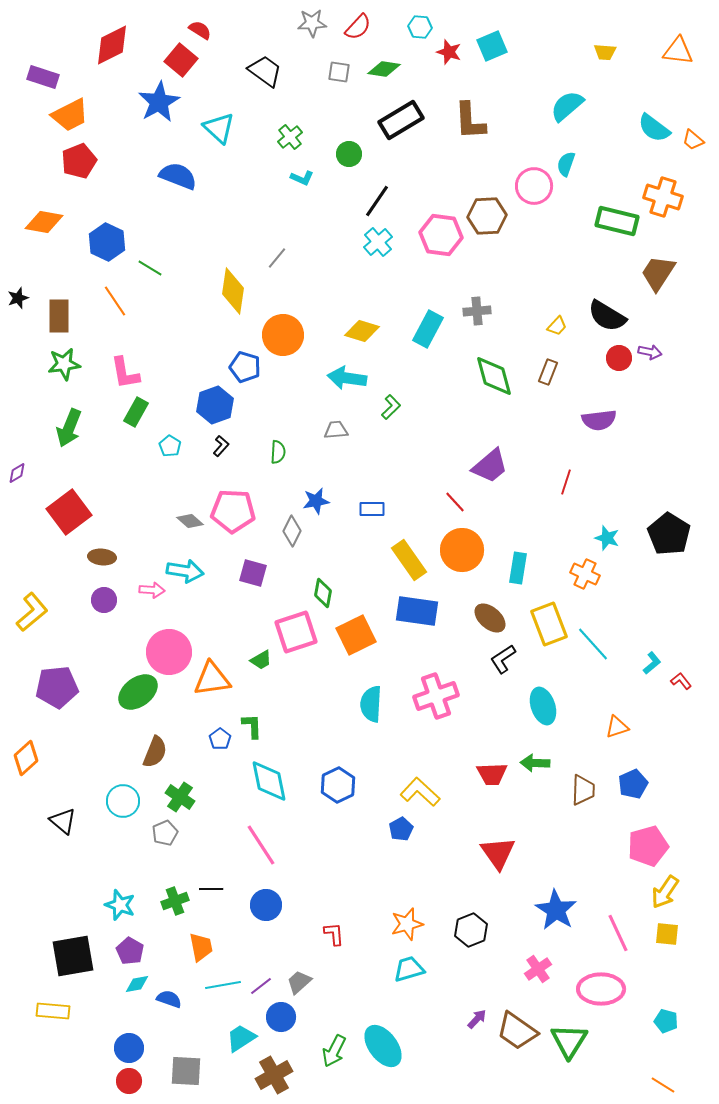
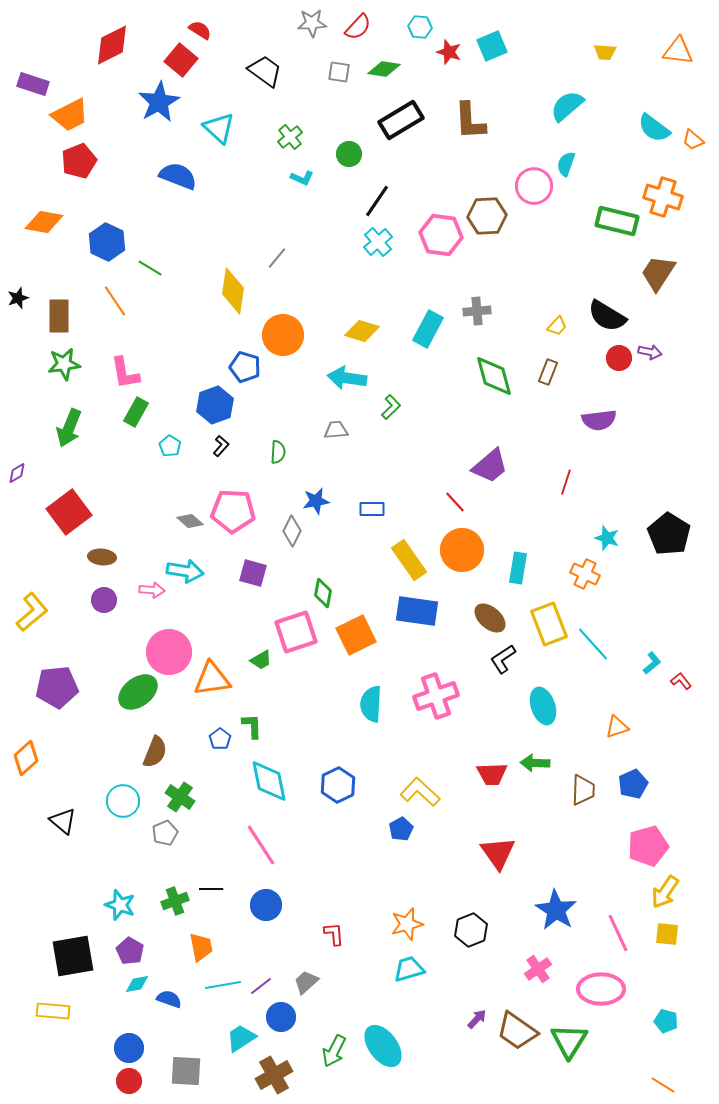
purple rectangle at (43, 77): moved 10 px left, 7 px down
gray trapezoid at (299, 982): moved 7 px right
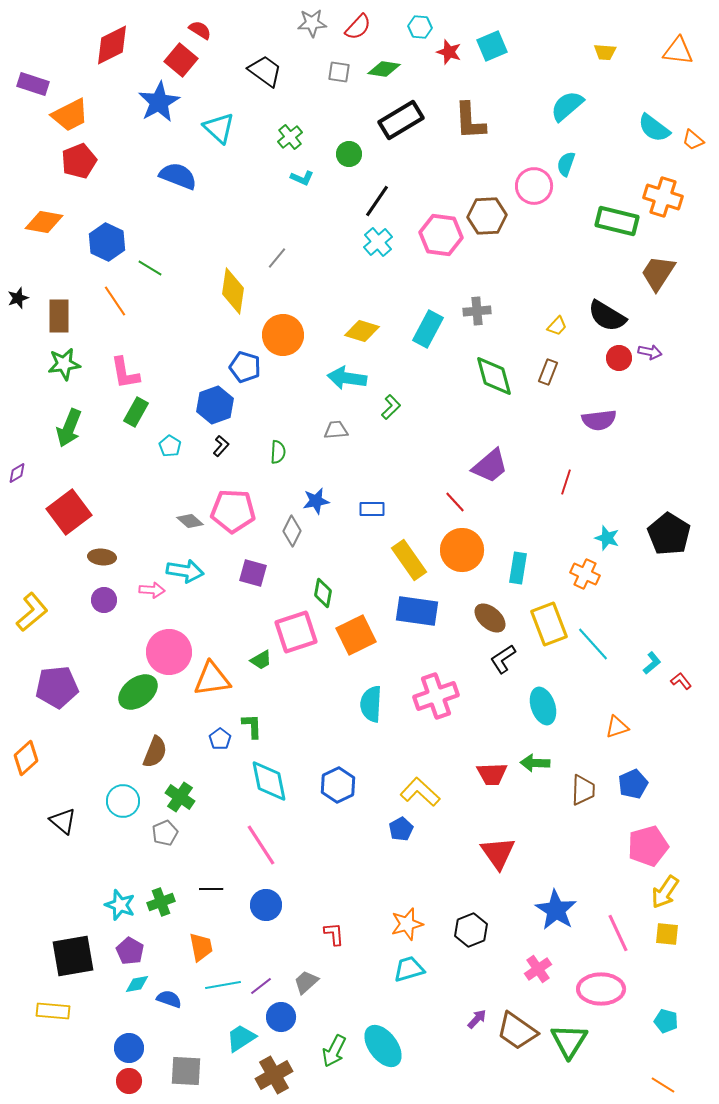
green cross at (175, 901): moved 14 px left, 1 px down
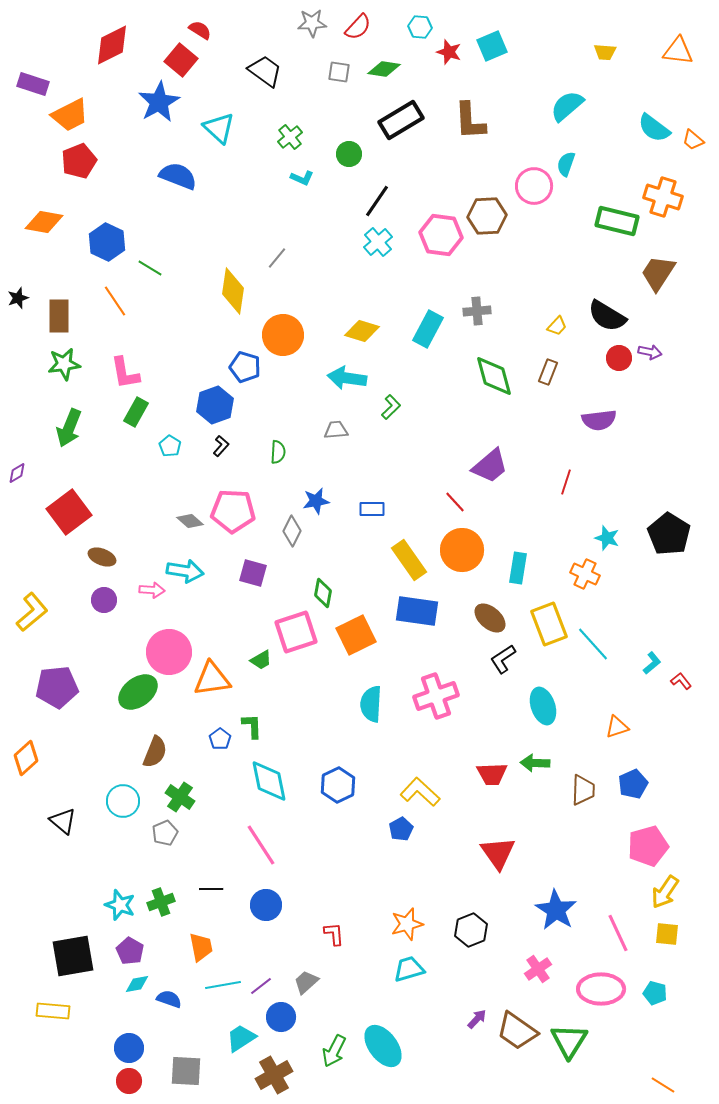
brown ellipse at (102, 557): rotated 16 degrees clockwise
cyan pentagon at (666, 1021): moved 11 px left, 28 px up
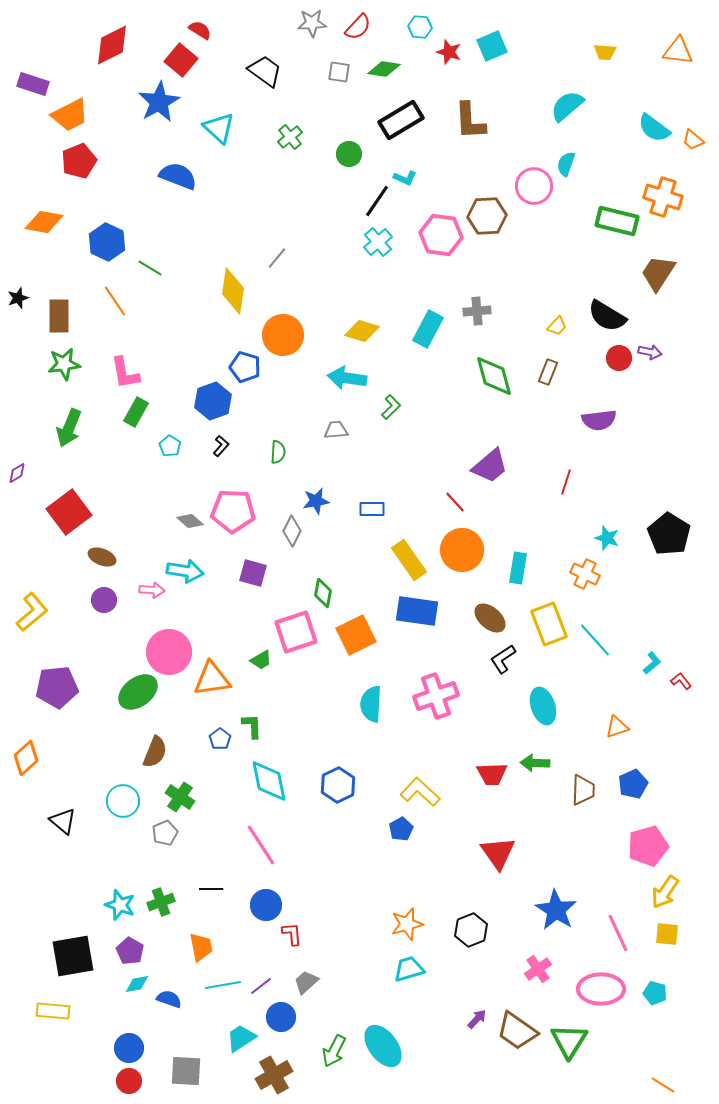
cyan L-shape at (302, 178): moved 103 px right
blue hexagon at (215, 405): moved 2 px left, 4 px up
cyan line at (593, 644): moved 2 px right, 4 px up
red L-shape at (334, 934): moved 42 px left
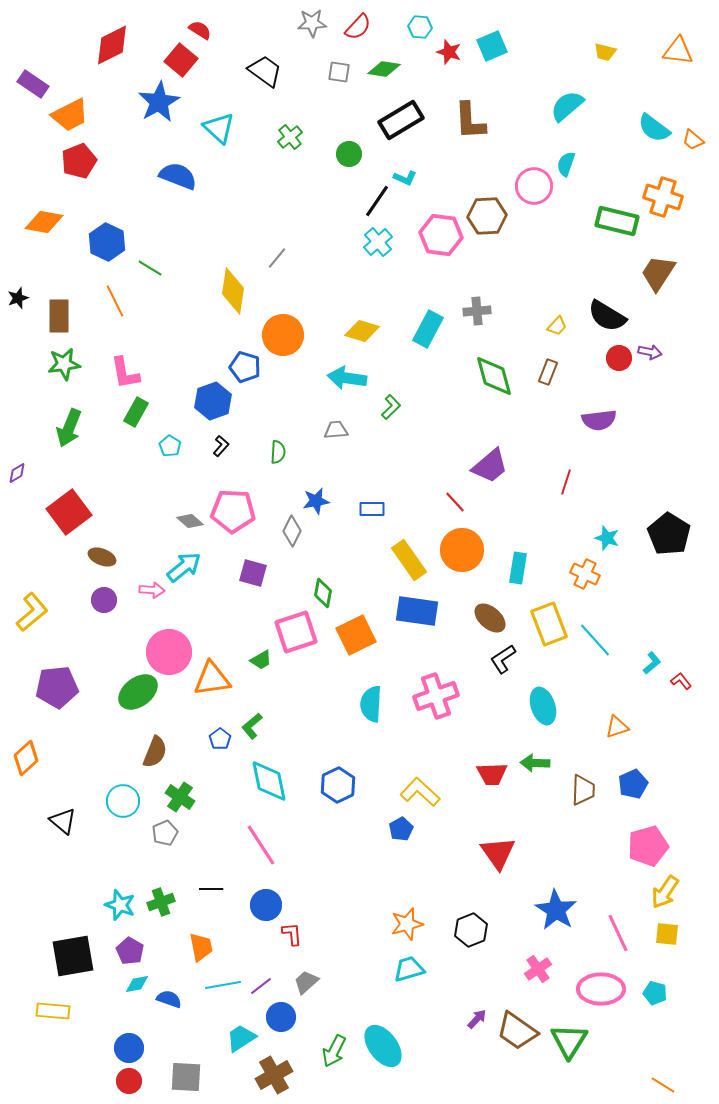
yellow trapezoid at (605, 52): rotated 10 degrees clockwise
purple rectangle at (33, 84): rotated 16 degrees clockwise
orange line at (115, 301): rotated 8 degrees clockwise
cyan arrow at (185, 571): moved 1 px left, 4 px up; rotated 48 degrees counterclockwise
green L-shape at (252, 726): rotated 128 degrees counterclockwise
gray square at (186, 1071): moved 6 px down
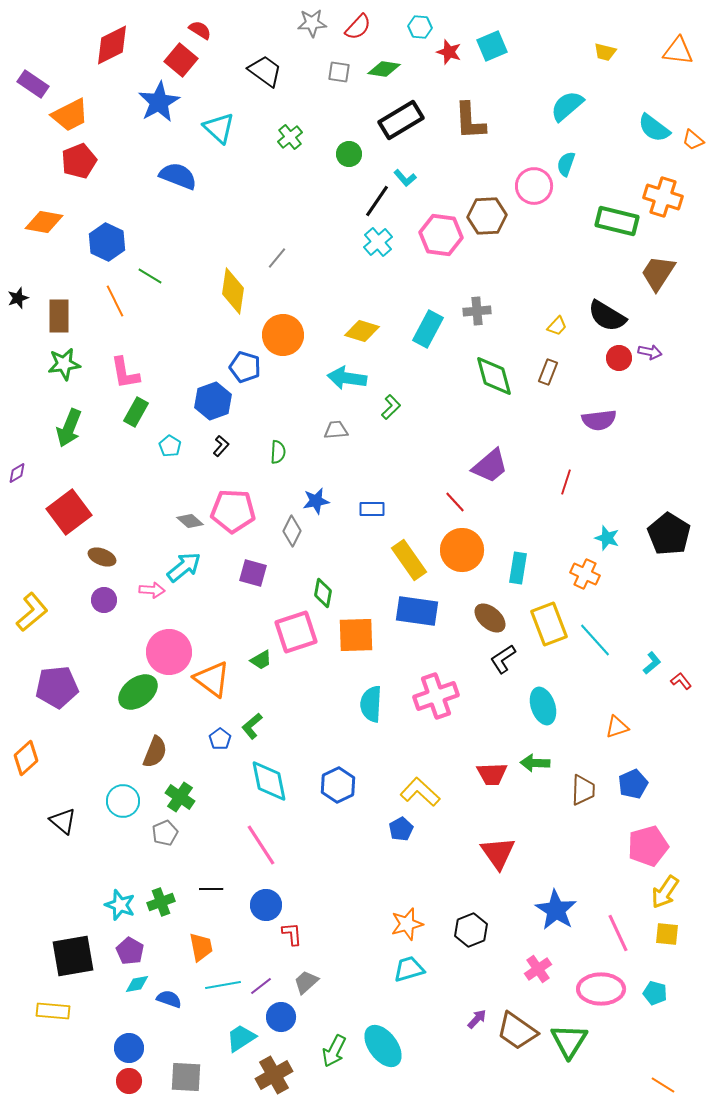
cyan L-shape at (405, 178): rotated 25 degrees clockwise
green line at (150, 268): moved 8 px down
orange square at (356, 635): rotated 24 degrees clockwise
orange triangle at (212, 679): rotated 45 degrees clockwise
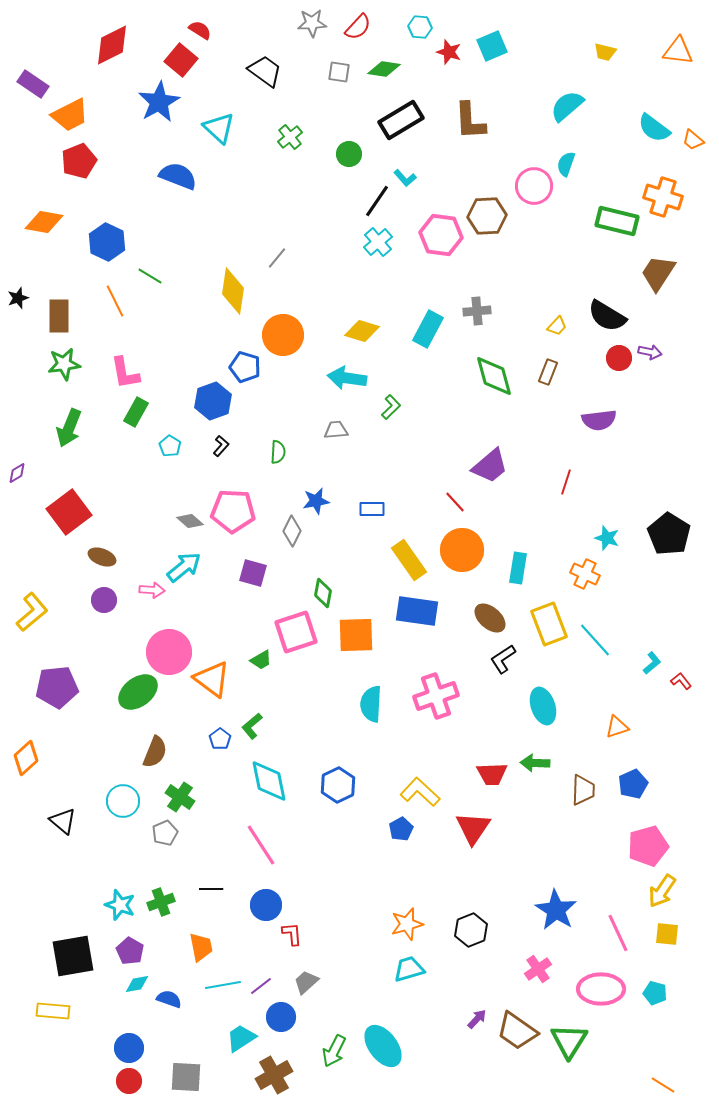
red triangle at (498, 853): moved 25 px left, 25 px up; rotated 9 degrees clockwise
yellow arrow at (665, 892): moved 3 px left, 1 px up
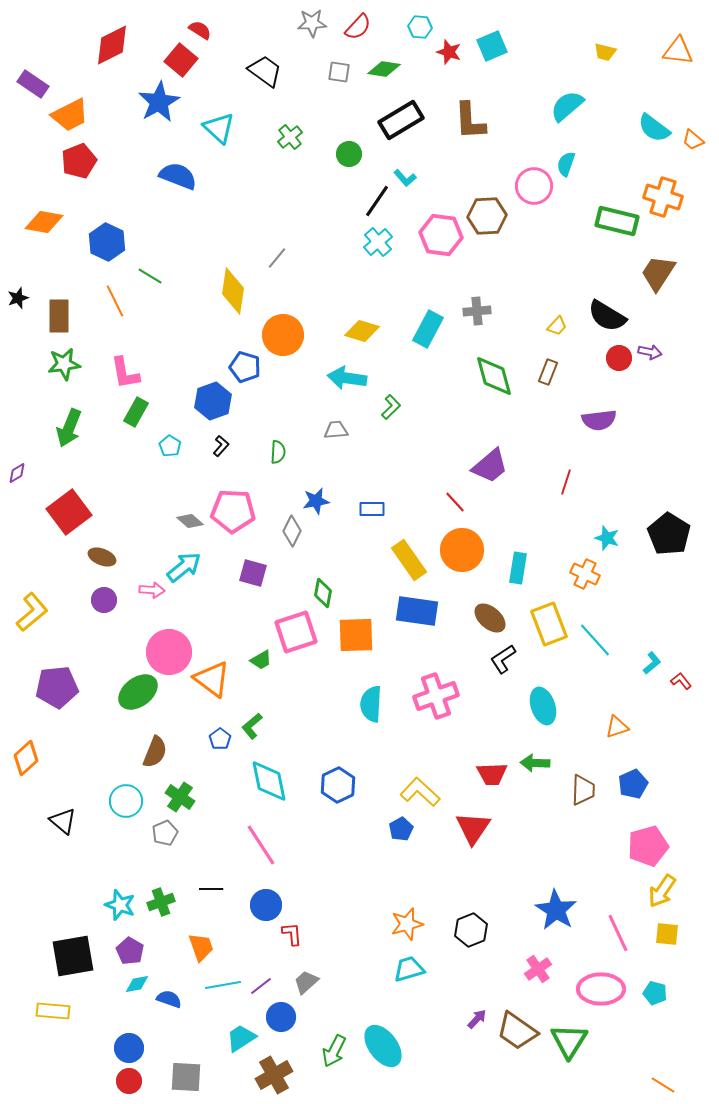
cyan circle at (123, 801): moved 3 px right
orange trapezoid at (201, 947): rotated 8 degrees counterclockwise
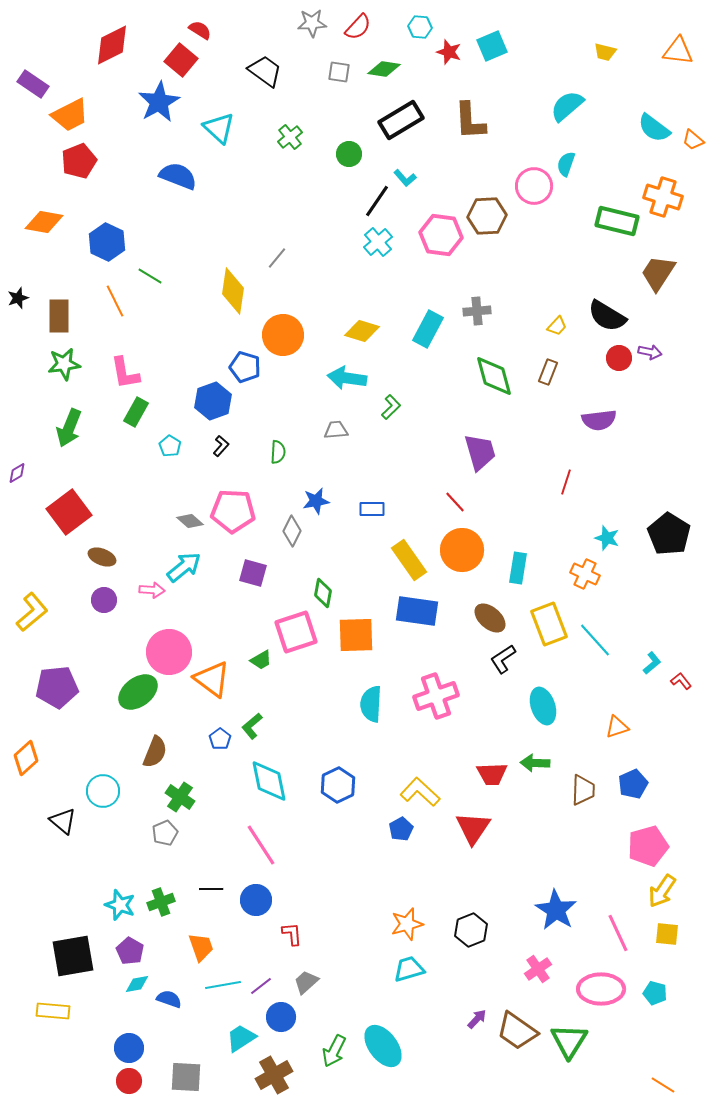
purple trapezoid at (490, 466): moved 10 px left, 14 px up; rotated 66 degrees counterclockwise
cyan circle at (126, 801): moved 23 px left, 10 px up
blue circle at (266, 905): moved 10 px left, 5 px up
